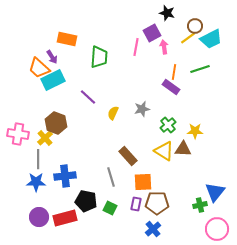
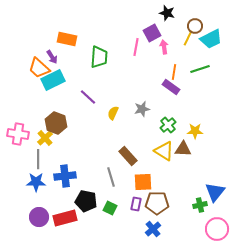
yellow line at (188, 38): rotated 28 degrees counterclockwise
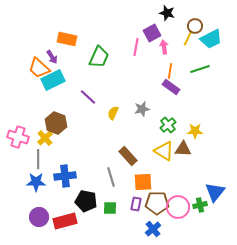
green trapezoid at (99, 57): rotated 20 degrees clockwise
orange line at (174, 72): moved 4 px left, 1 px up
pink cross at (18, 134): moved 3 px down; rotated 10 degrees clockwise
green square at (110, 208): rotated 24 degrees counterclockwise
red rectangle at (65, 218): moved 3 px down
pink circle at (217, 229): moved 39 px left, 22 px up
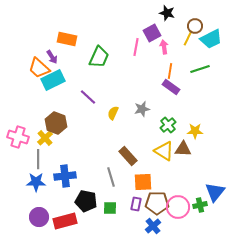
blue cross at (153, 229): moved 3 px up
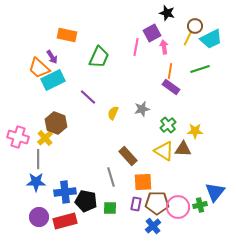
orange rectangle at (67, 39): moved 4 px up
blue cross at (65, 176): moved 16 px down
